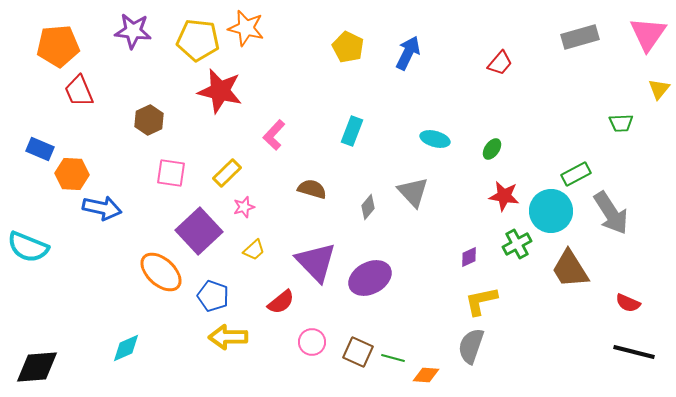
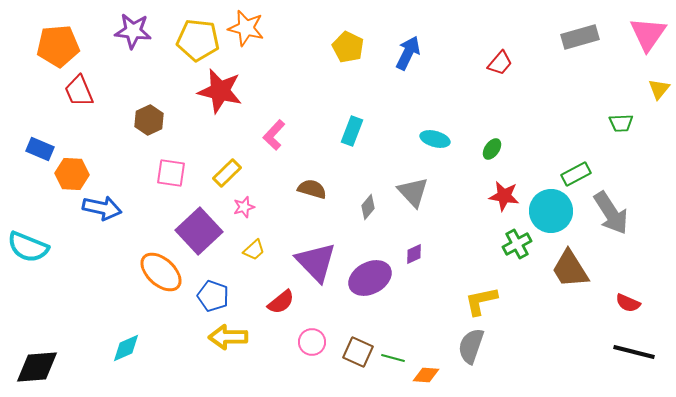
purple diamond at (469, 257): moved 55 px left, 3 px up
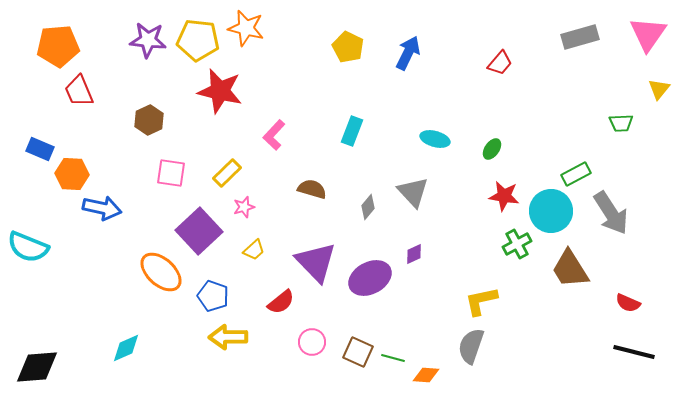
purple star at (133, 31): moved 15 px right, 9 px down
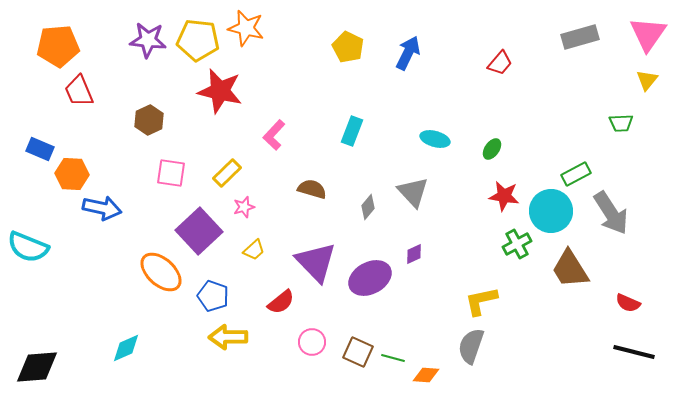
yellow triangle at (659, 89): moved 12 px left, 9 px up
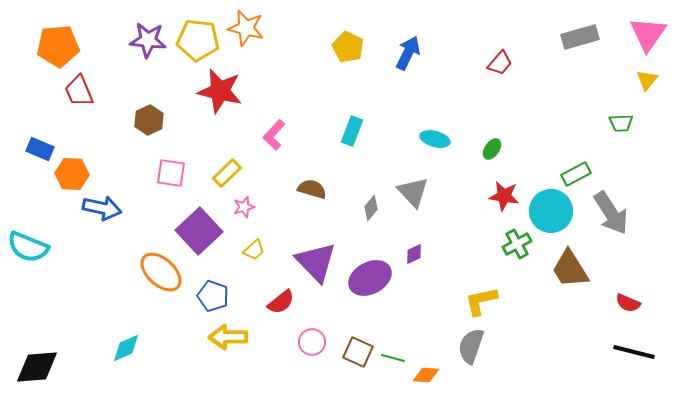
gray diamond at (368, 207): moved 3 px right, 1 px down
